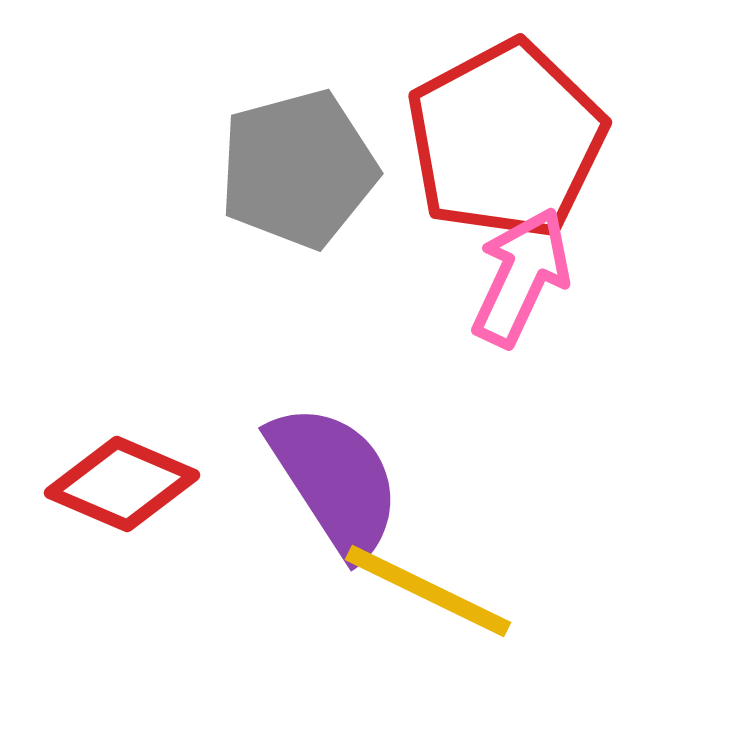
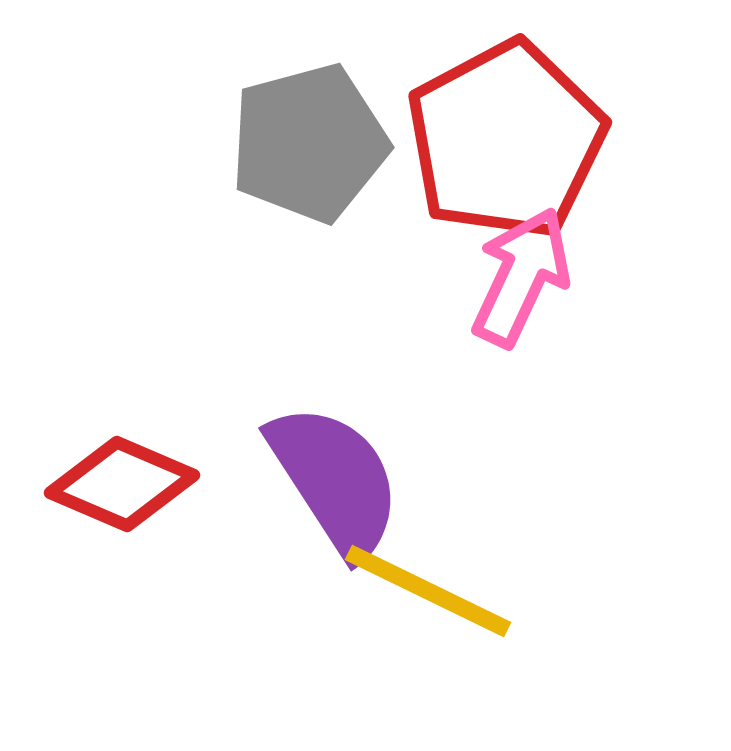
gray pentagon: moved 11 px right, 26 px up
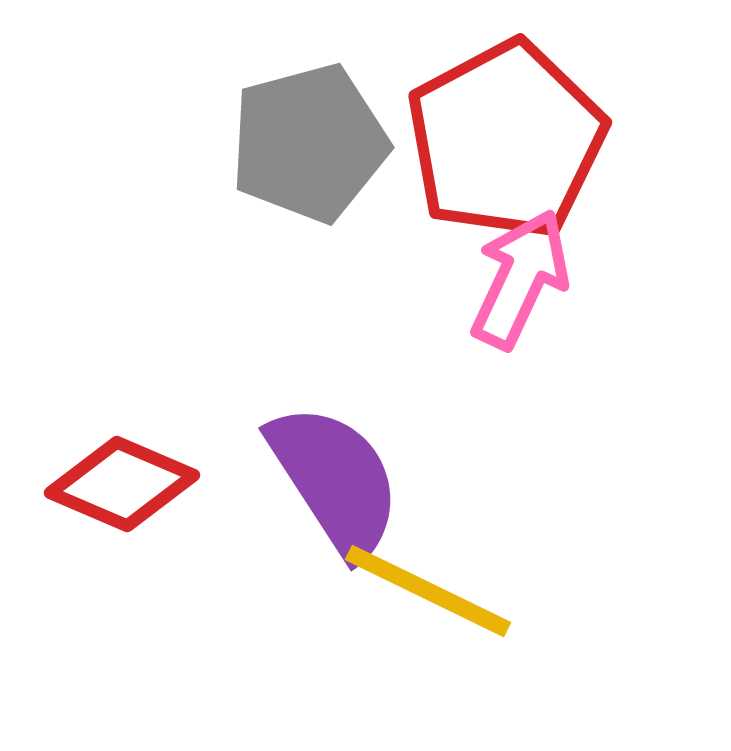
pink arrow: moved 1 px left, 2 px down
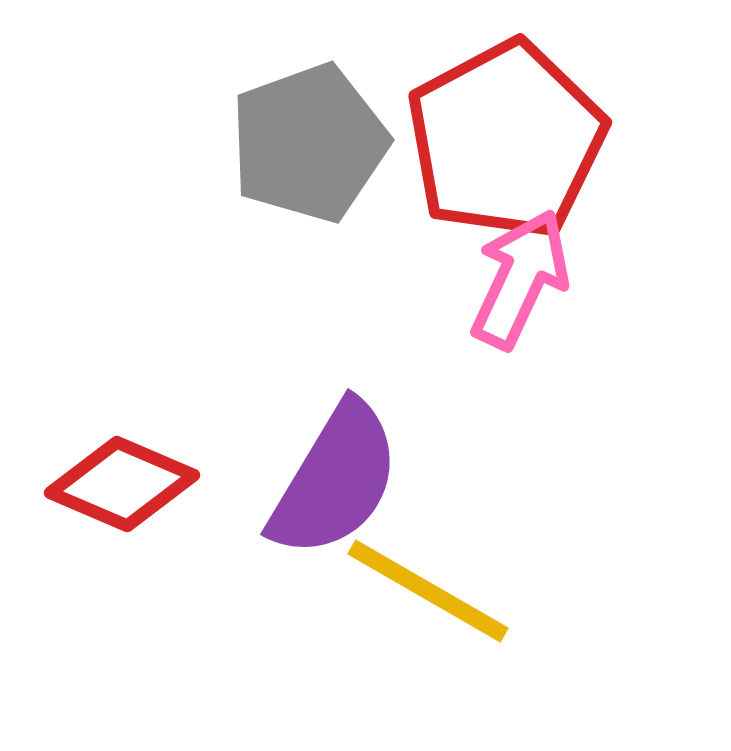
gray pentagon: rotated 5 degrees counterclockwise
purple semicircle: rotated 64 degrees clockwise
yellow line: rotated 4 degrees clockwise
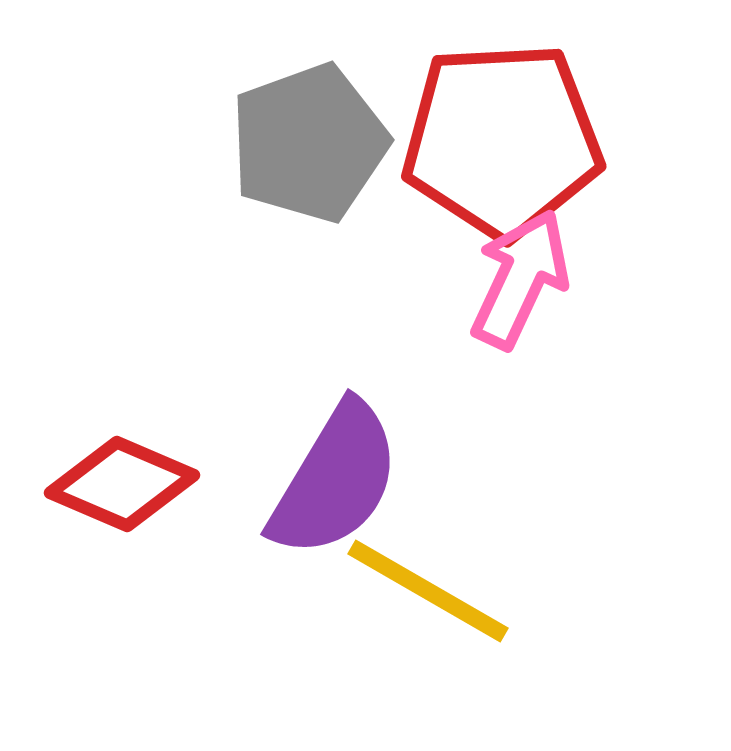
red pentagon: moved 4 px left; rotated 25 degrees clockwise
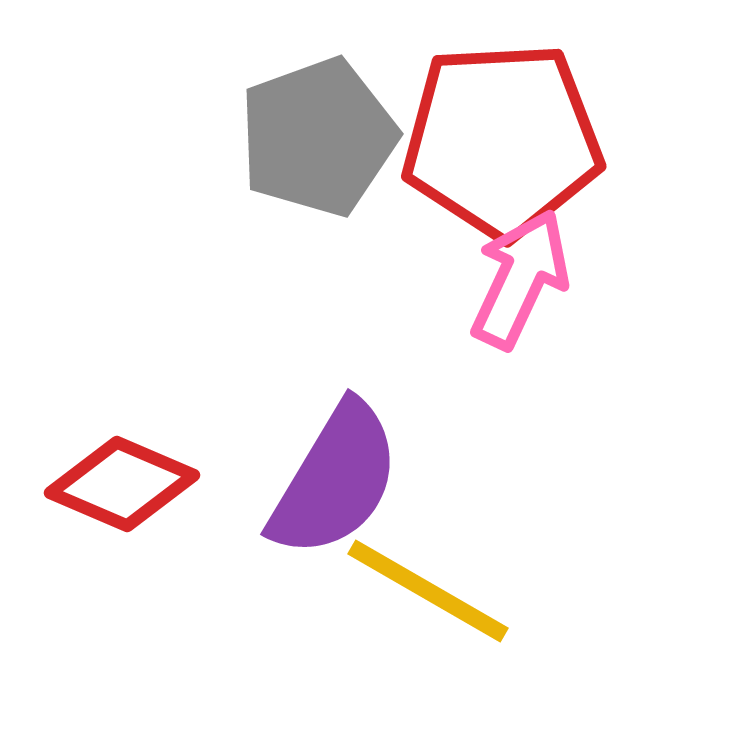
gray pentagon: moved 9 px right, 6 px up
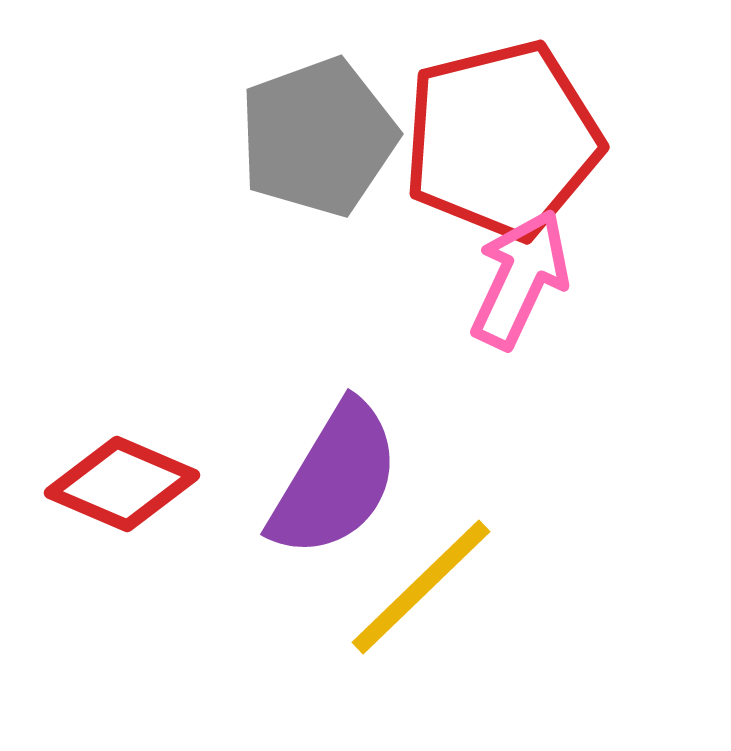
red pentagon: rotated 11 degrees counterclockwise
yellow line: moved 7 px left, 4 px up; rotated 74 degrees counterclockwise
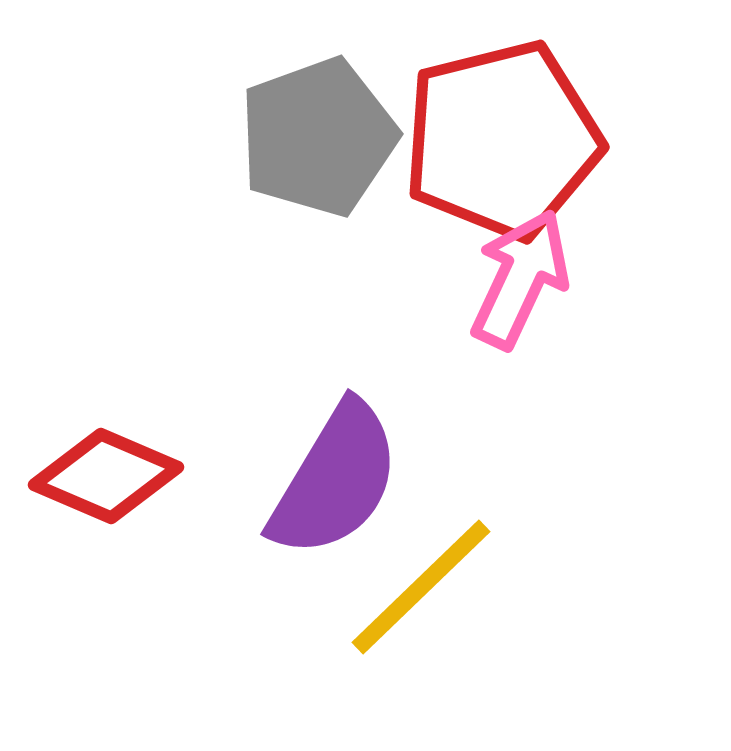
red diamond: moved 16 px left, 8 px up
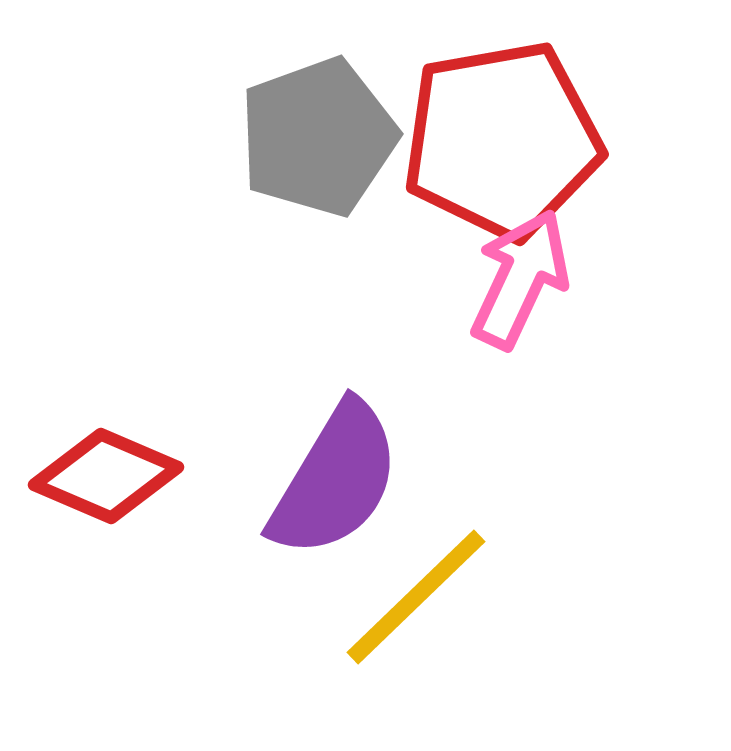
red pentagon: rotated 4 degrees clockwise
yellow line: moved 5 px left, 10 px down
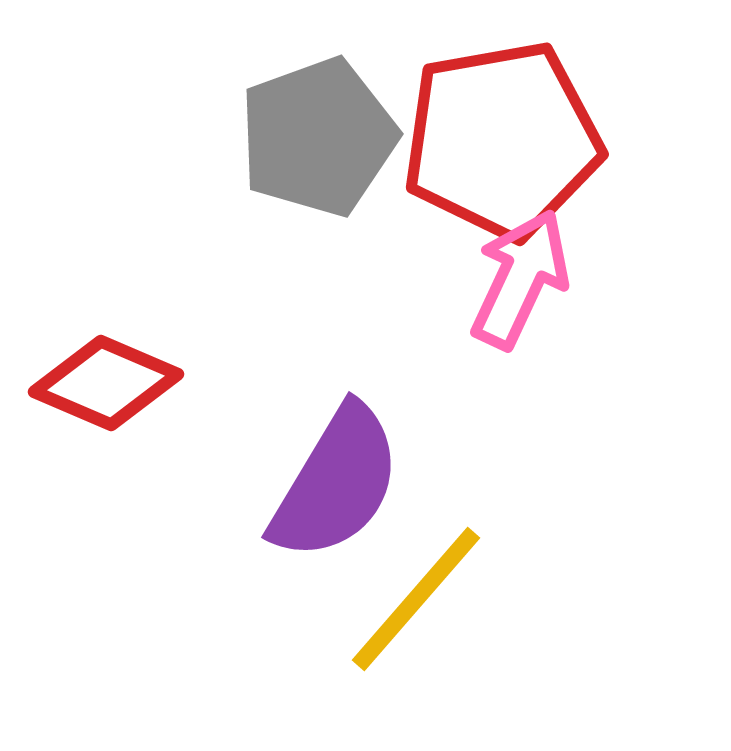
red diamond: moved 93 px up
purple semicircle: moved 1 px right, 3 px down
yellow line: moved 2 px down; rotated 5 degrees counterclockwise
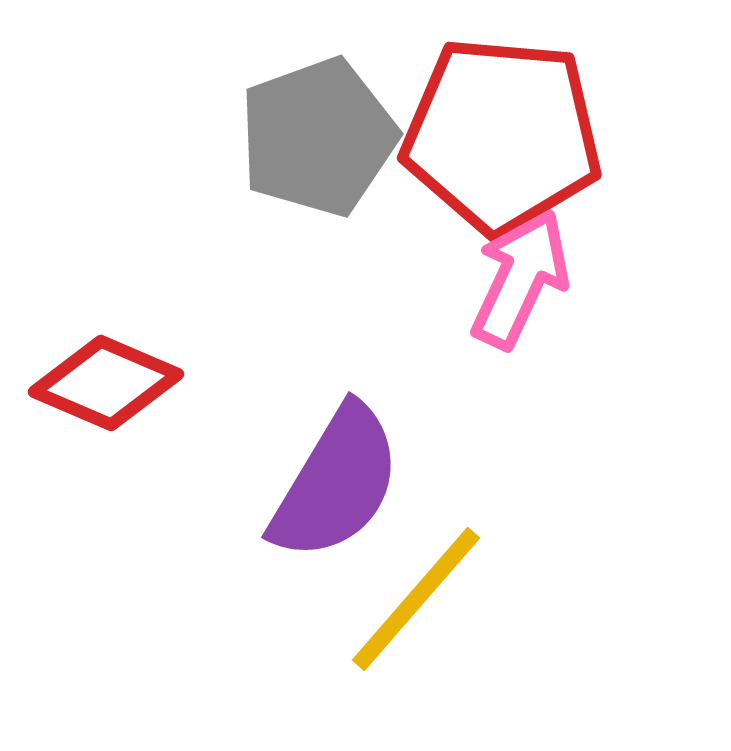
red pentagon: moved 5 px up; rotated 15 degrees clockwise
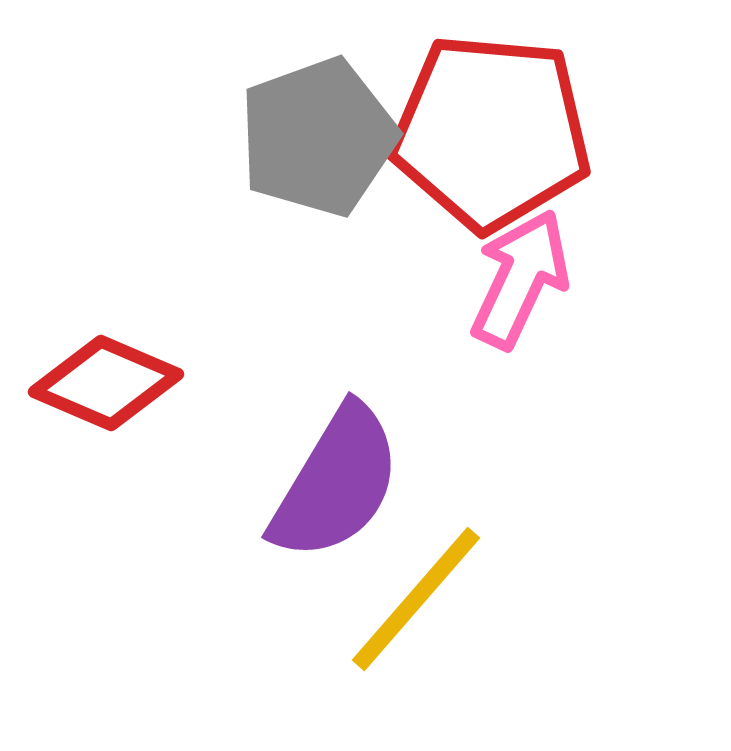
red pentagon: moved 11 px left, 3 px up
